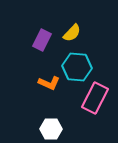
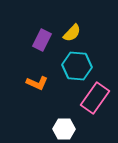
cyan hexagon: moved 1 px up
orange L-shape: moved 12 px left
pink rectangle: rotated 8 degrees clockwise
white hexagon: moved 13 px right
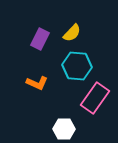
purple rectangle: moved 2 px left, 1 px up
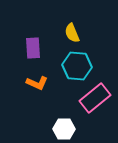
yellow semicircle: rotated 114 degrees clockwise
purple rectangle: moved 7 px left, 9 px down; rotated 30 degrees counterclockwise
pink rectangle: rotated 16 degrees clockwise
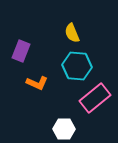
purple rectangle: moved 12 px left, 3 px down; rotated 25 degrees clockwise
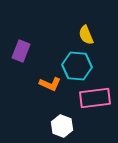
yellow semicircle: moved 14 px right, 2 px down
orange L-shape: moved 13 px right, 1 px down
pink rectangle: rotated 32 degrees clockwise
white hexagon: moved 2 px left, 3 px up; rotated 20 degrees clockwise
